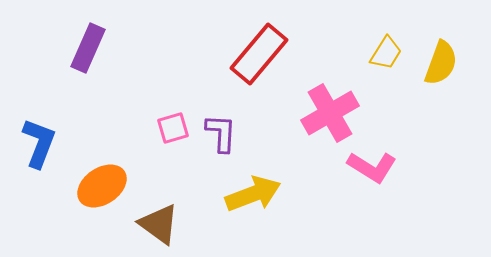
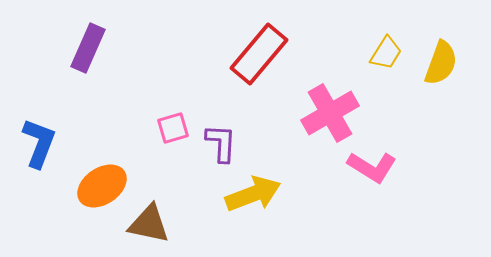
purple L-shape: moved 10 px down
brown triangle: moved 10 px left; rotated 24 degrees counterclockwise
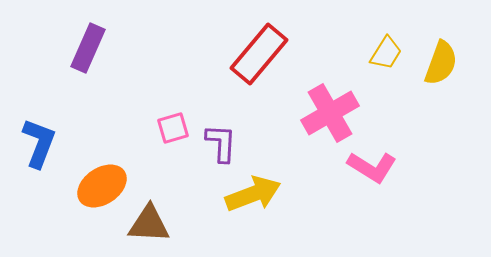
brown triangle: rotated 9 degrees counterclockwise
